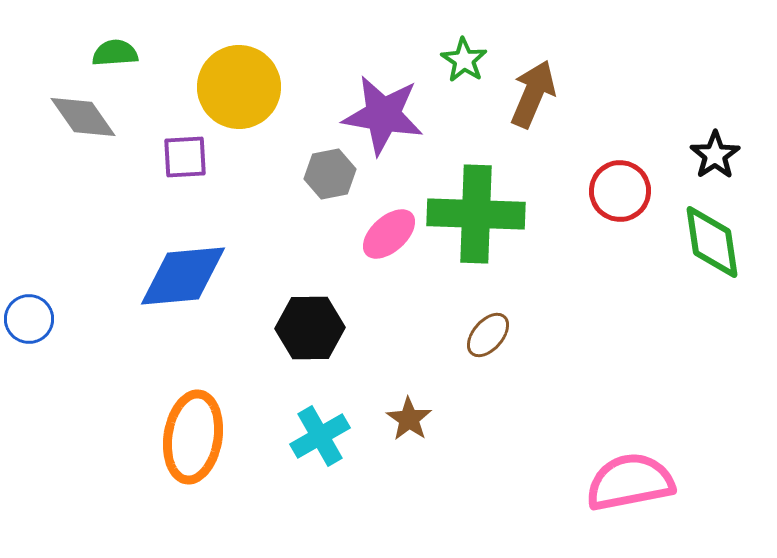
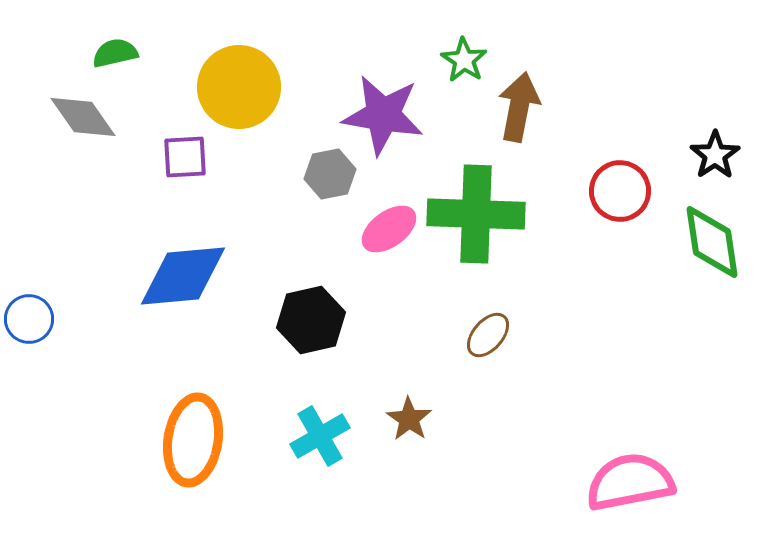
green semicircle: rotated 9 degrees counterclockwise
brown arrow: moved 14 px left, 13 px down; rotated 12 degrees counterclockwise
pink ellipse: moved 5 px up; rotated 6 degrees clockwise
black hexagon: moved 1 px right, 8 px up; rotated 12 degrees counterclockwise
orange ellipse: moved 3 px down
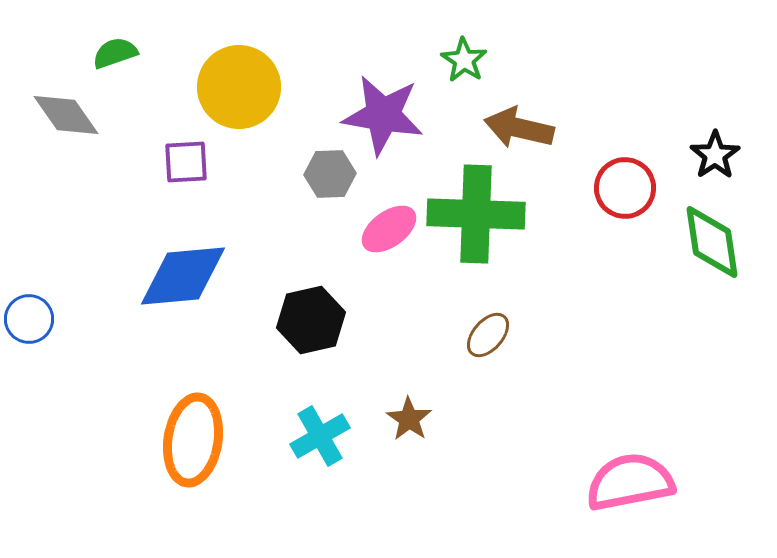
green semicircle: rotated 6 degrees counterclockwise
brown arrow: moved 21 px down; rotated 88 degrees counterclockwise
gray diamond: moved 17 px left, 2 px up
purple square: moved 1 px right, 5 px down
gray hexagon: rotated 9 degrees clockwise
red circle: moved 5 px right, 3 px up
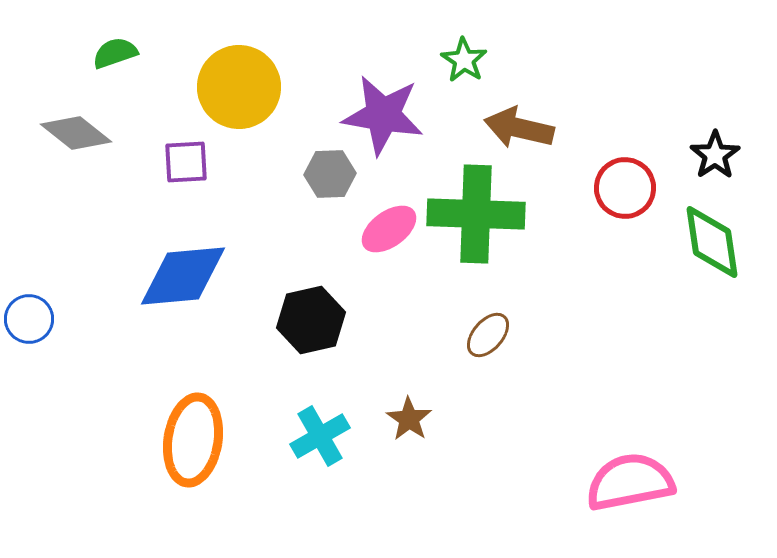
gray diamond: moved 10 px right, 18 px down; rotated 16 degrees counterclockwise
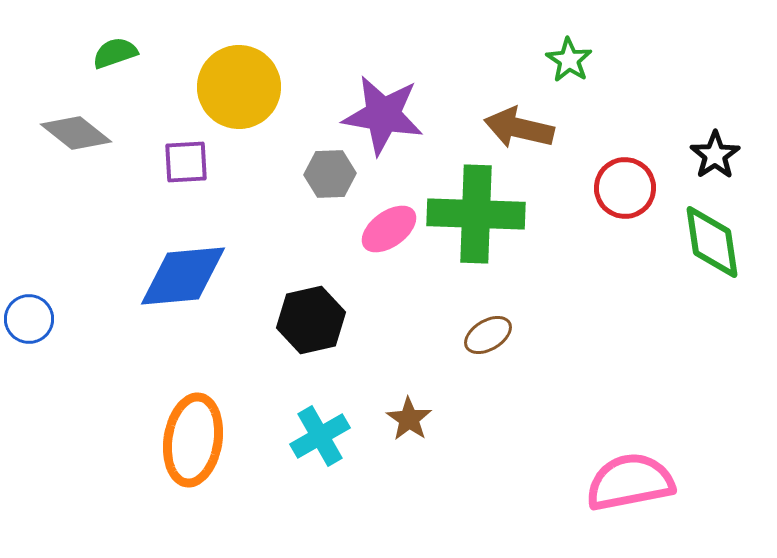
green star: moved 105 px right
brown ellipse: rotated 18 degrees clockwise
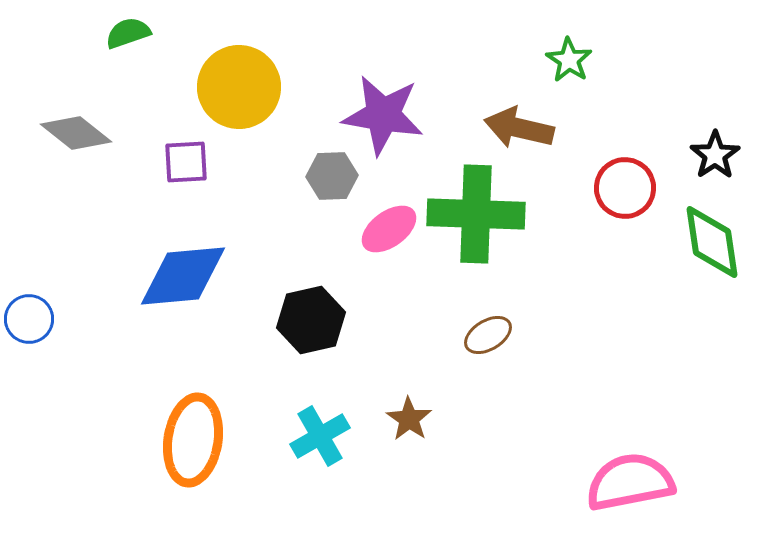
green semicircle: moved 13 px right, 20 px up
gray hexagon: moved 2 px right, 2 px down
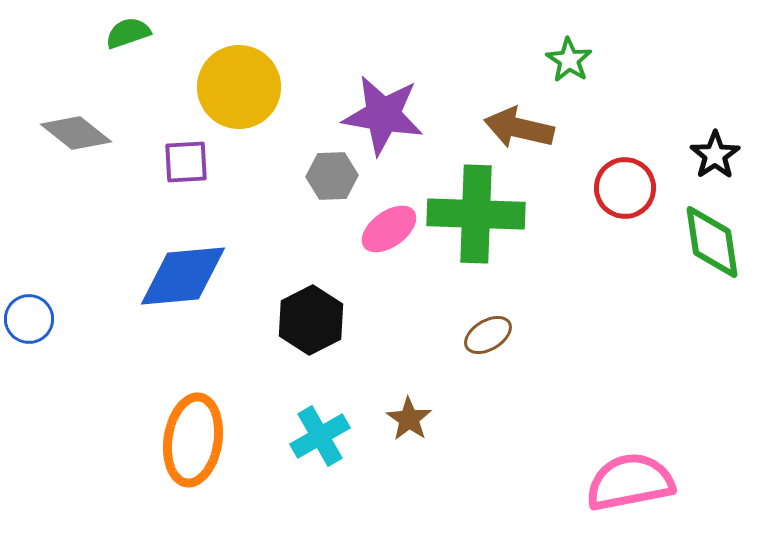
black hexagon: rotated 14 degrees counterclockwise
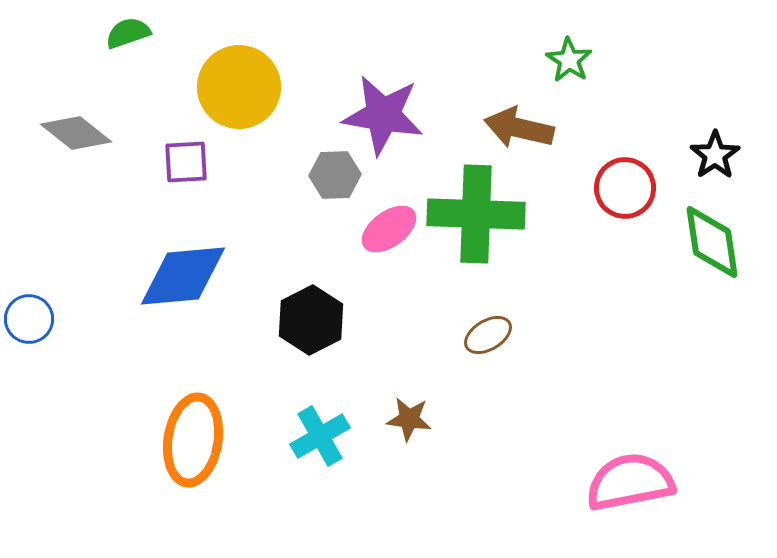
gray hexagon: moved 3 px right, 1 px up
brown star: rotated 27 degrees counterclockwise
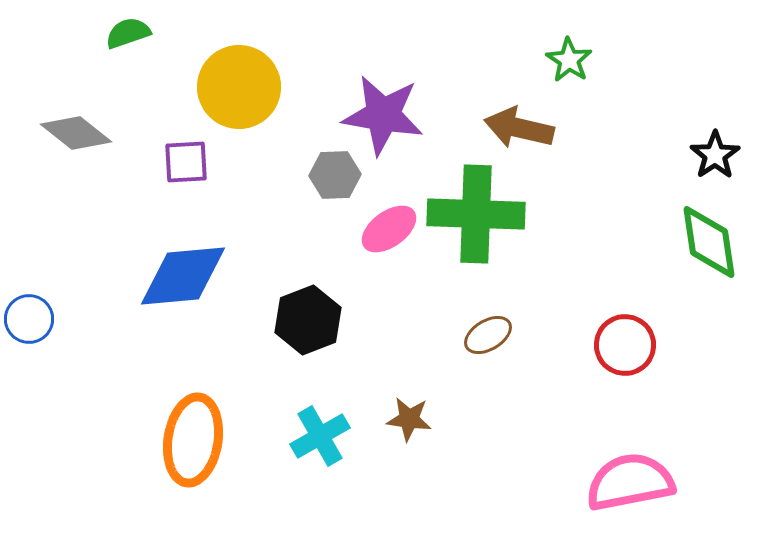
red circle: moved 157 px down
green diamond: moved 3 px left
black hexagon: moved 3 px left; rotated 6 degrees clockwise
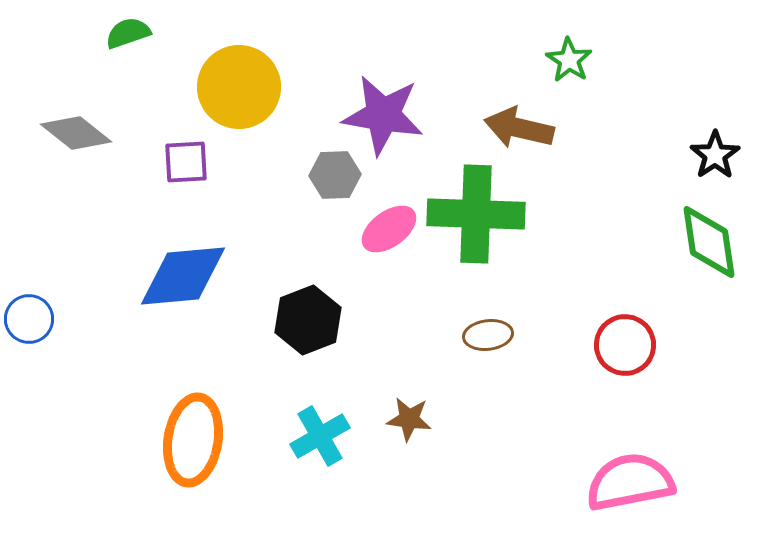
brown ellipse: rotated 24 degrees clockwise
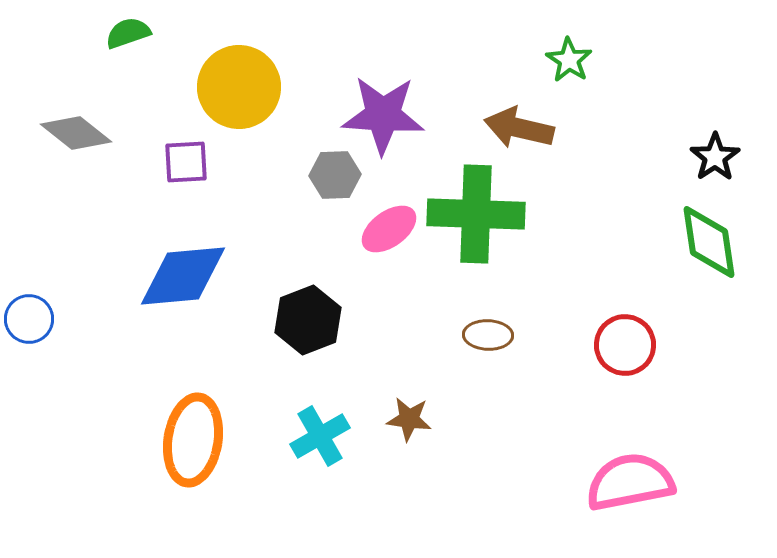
purple star: rotated 6 degrees counterclockwise
black star: moved 2 px down
brown ellipse: rotated 9 degrees clockwise
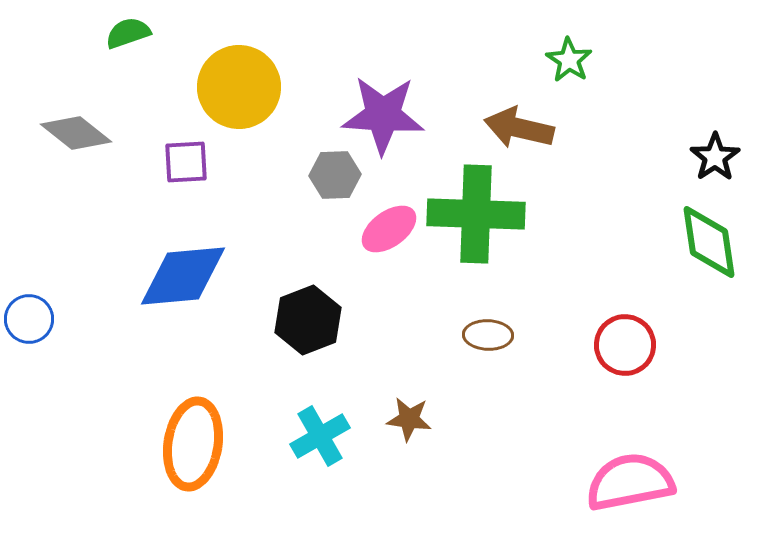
orange ellipse: moved 4 px down
